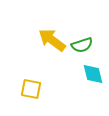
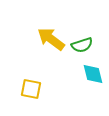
yellow arrow: moved 1 px left, 1 px up
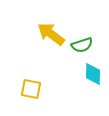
yellow arrow: moved 5 px up
cyan diamond: rotated 15 degrees clockwise
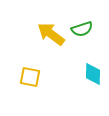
green semicircle: moved 16 px up
yellow square: moved 1 px left, 12 px up
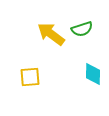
yellow square: rotated 15 degrees counterclockwise
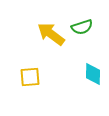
green semicircle: moved 2 px up
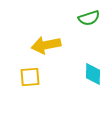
green semicircle: moved 7 px right, 9 px up
yellow arrow: moved 5 px left, 11 px down; rotated 48 degrees counterclockwise
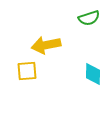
yellow square: moved 3 px left, 6 px up
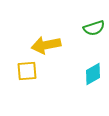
green semicircle: moved 5 px right, 10 px down
cyan diamond: rotated 60 degrees clockwise
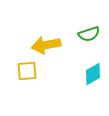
green semicircle: moved 5 px left, 6 px down
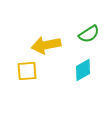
green semicircle: rotated 15 degrees counterclockwise
cyan diamond: moved 10 px left, 4 px up
